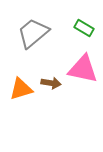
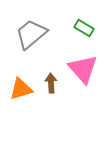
gray trapezoid: moved 2 px left, 1 px down
pink triangle: rotated 36 degrees clockwise
brown arrow: rotated 102 degrees counterclockwise
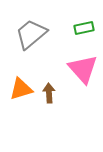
green rectangle: rotated 42 degrees counterclockwise
brown arrow: moved 2 px left, 10 px down
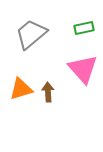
brown arrow: moved 1 px left, 1 px up
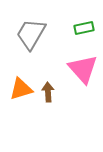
gray trapezoid: rotated 20 degrees counterclockwise
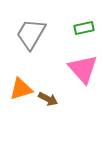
brown arrow: moved 7 px down; rotated 120 degrees clockwise
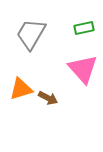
brown arrow: moved 1 px up
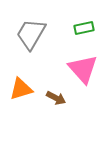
brown arrow: moved 8 px right
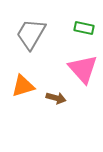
green rectangle: rotated 24 degrees clockwise
orange triangle: moved 2 px right, 3 px up
brown arrow: rotated 12 degrees counterclockwise
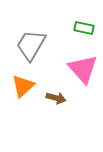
gray trapezoid: moved 11 px down
orange triangle: rotated 25 degrees counterclockwise
